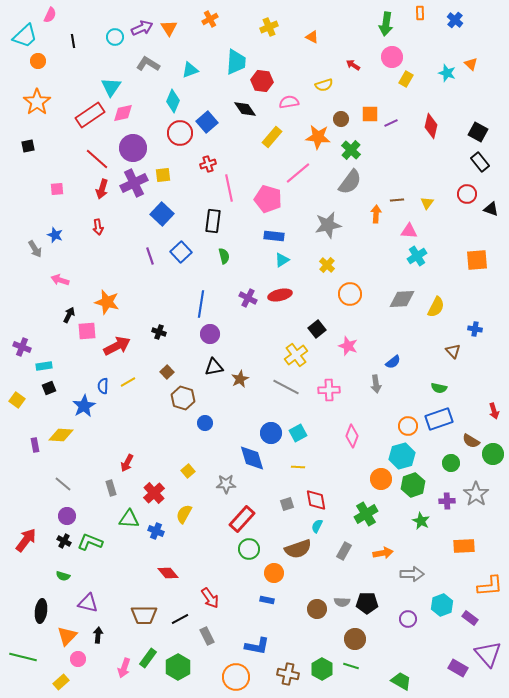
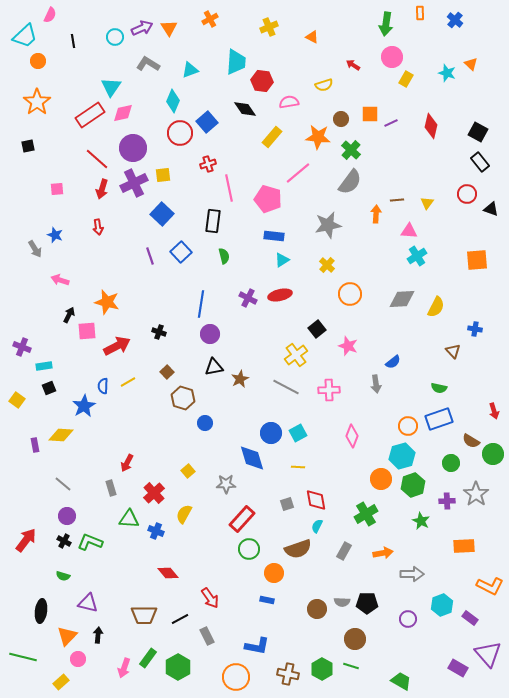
orange L-shape at (490, 586): rotated 32 degrees clockwise
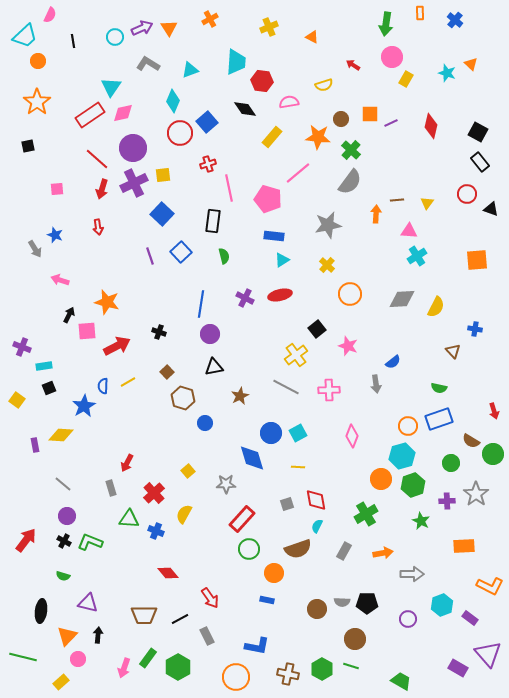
purple cross at (248, 298): moved 3 px left
brown star at (240, 379): moved 17 px down
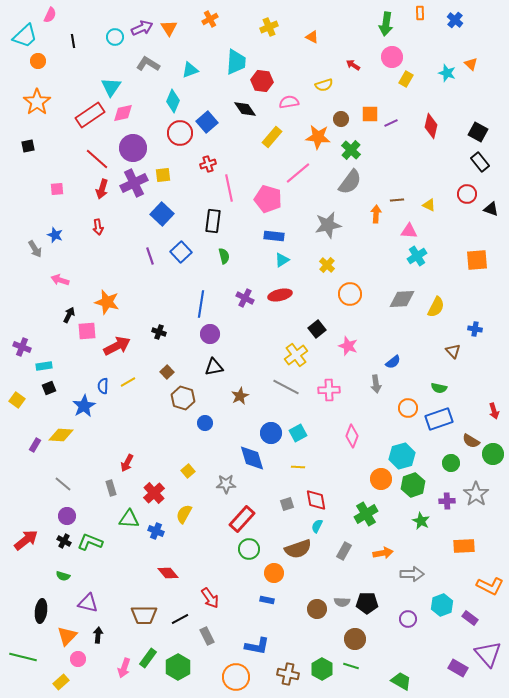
yellow triangle at (427, 203): moved 2 px right, 2 px down; rotated 40 degrees counterclockwise
orange circle at (408, 426): moved 18 px up
purple rectangle at (35, 445): rotated 40 degrees clockwise
red arrow at (26, 540): rotated 15 degrees clockwise
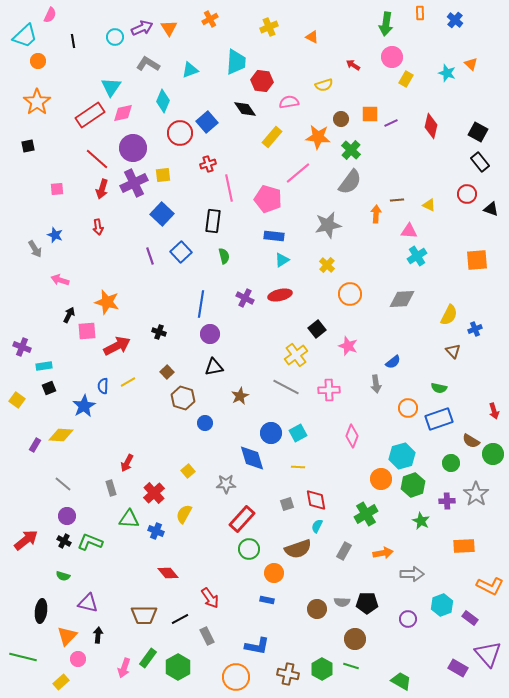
cyan diamond at (173, 101): moved 10 px left
yellow semicircle at (436, 307): moved 13 px right, 8 px down
blue cross at (475, 329): rotated 32 degrees counterclockwise
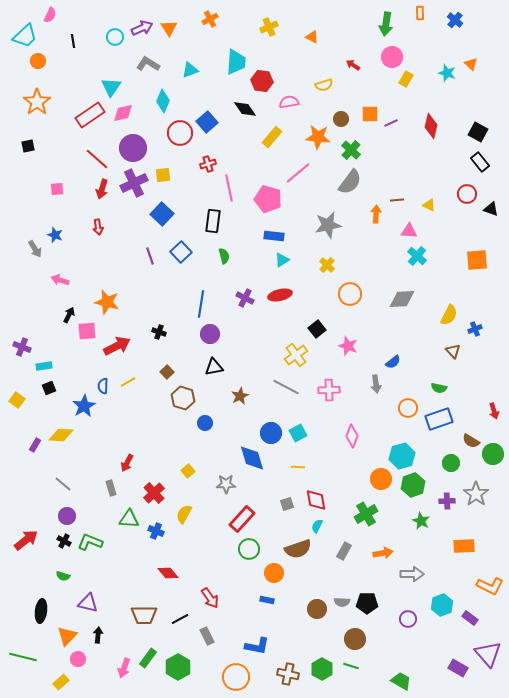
cyan cross at (417, 256): rotated 18 degrees counterclockwise
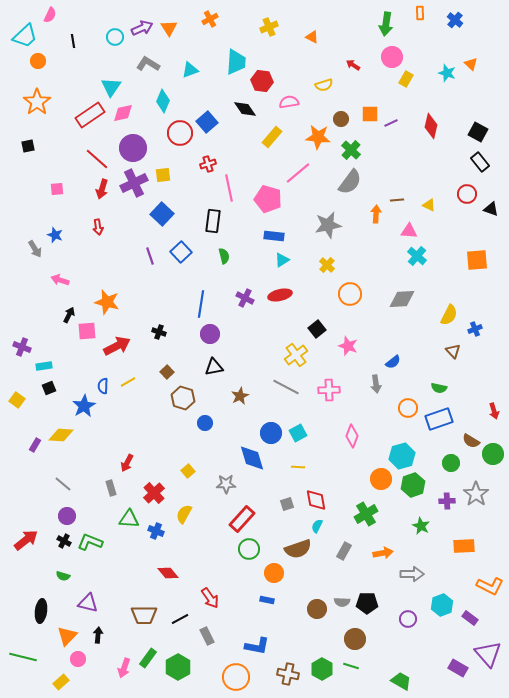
green star at (421, 521): moved 5 px down
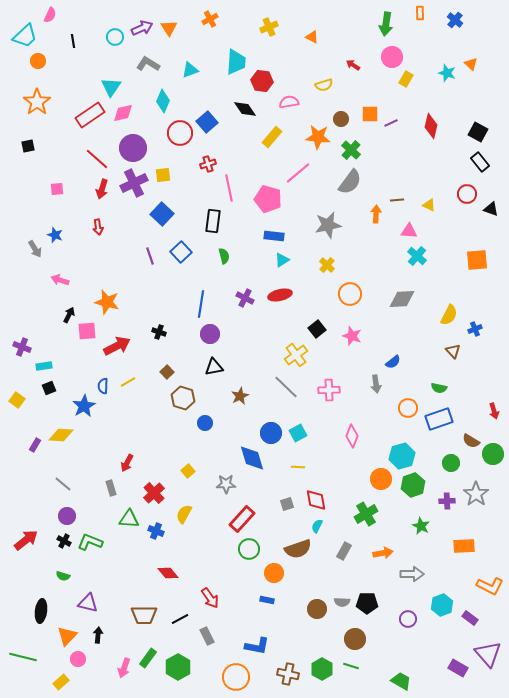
pink star at (348, 346): moved 4 px right, 10 px up
gray line at (286, 387): rotated 16 degrees clockwise
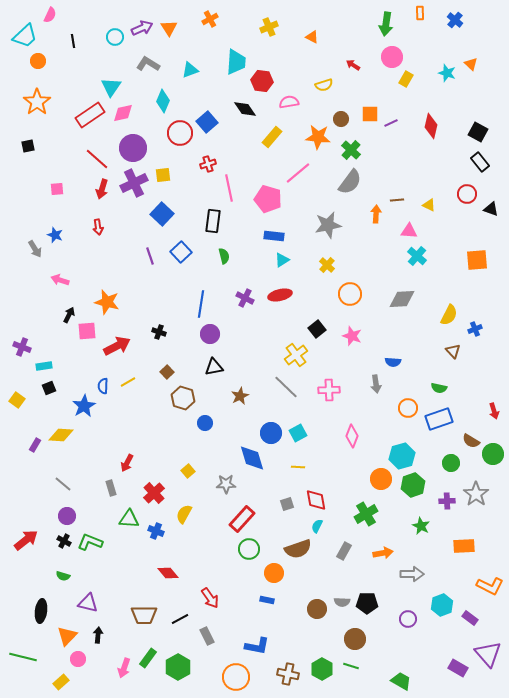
blue semicircle at (393, 362): rotated 42 degrees clockwise
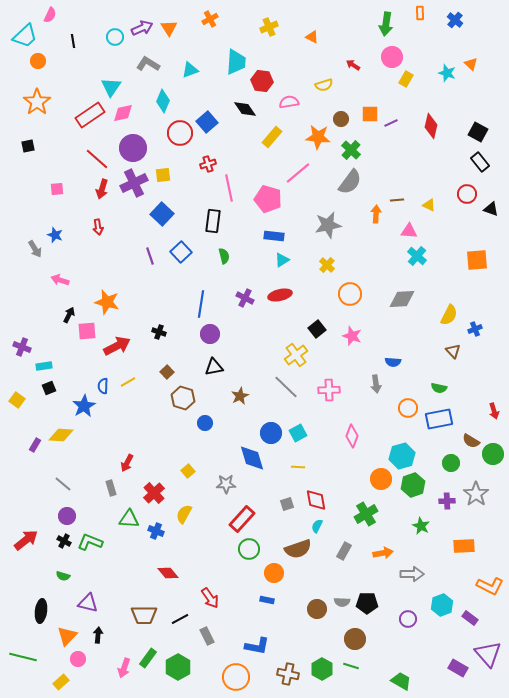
blue rectangle at (439, 419): rotated 8 degrees clockwise
